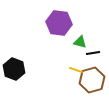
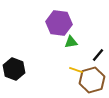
green triangle: moved 9 px left; rotated 24 degrees counterclockwise
black line: moved 5 px right, 2 px down; rotated 40 degrees counterclockwise
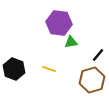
yellow line: moved 27 px left, 1 px up
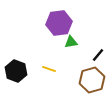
purple hexagon: rotated 15 degrees counterclockwise
black hexagon: moved 2 px right, 2 px down
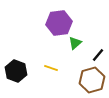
green triangle: moved 4 px right, 1 px down; rotated 32 degrees counterclockwise
yellow line: moved 2 px right, 1 px up
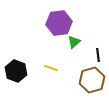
green triangle: moved 1 px left, 1 px up
black line: rotated 48 degrees counterclockwise
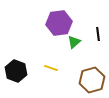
black line: moved 21 px up
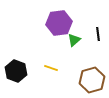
green triangle: moved 2 px up
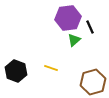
purple hexagon: moved 9 px right, 5 px up
black line: moved 8 px left, 7 px up; rotated 16 degrees counterclockwise
brown hexagon: moved 1 px right, 2 px down
